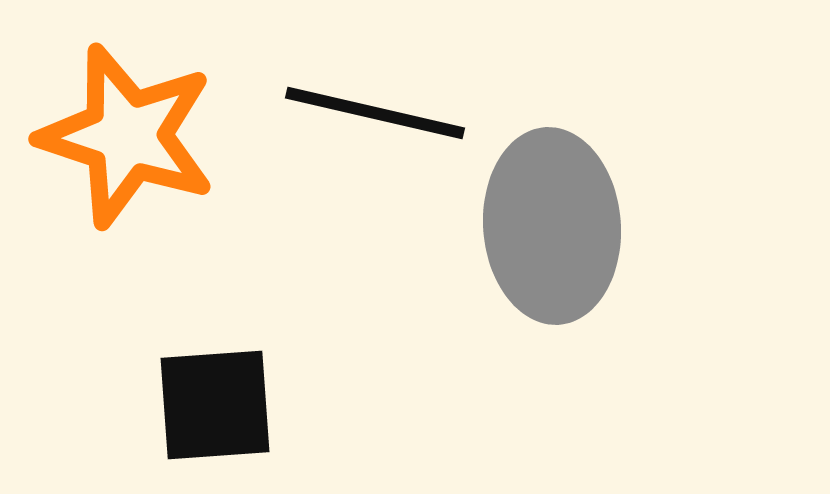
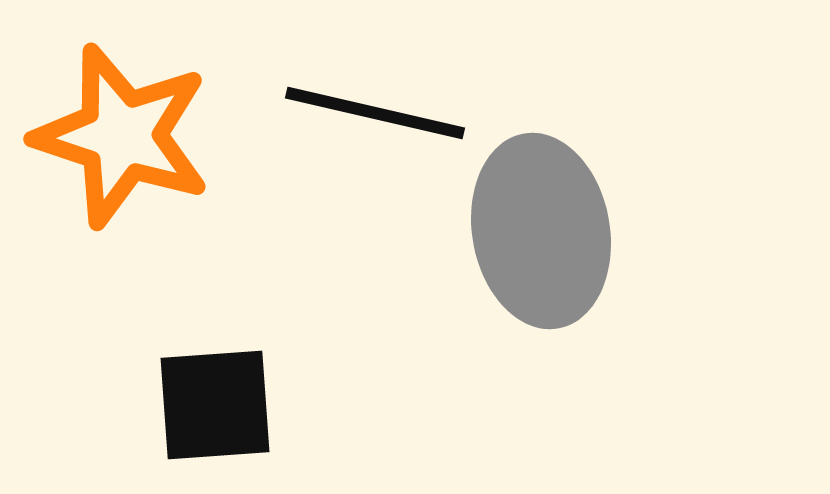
orange star: moved 5 px left
gray ellipse: moved 11 px left, 5 px down; rotated 6 degrees counterclockwise
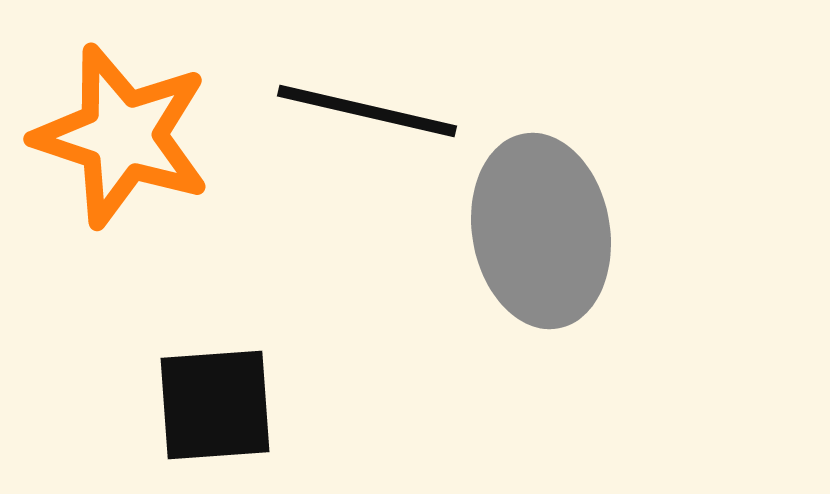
black line: moved 8 px left, 2 px up
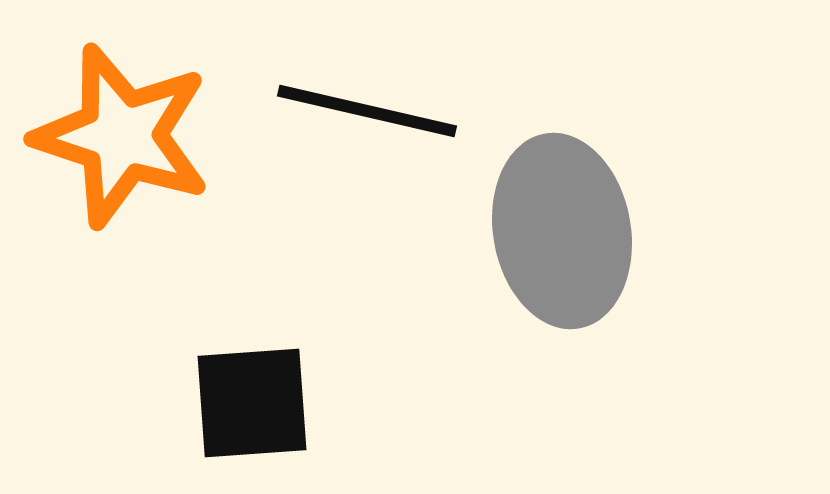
gray ellipse: moved 21 px right
black square: moved 37 px right, 2 px up
